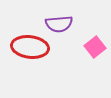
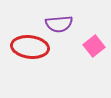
pink square: moved 1 px left, 1 px up
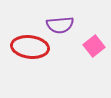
purple semicircle: moved 1 px right, 1 px down
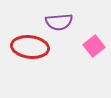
purple semicircle: moved 1 px left, 3 px up
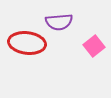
red ellipse: moved 3 px left, 4 px up
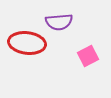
pink square: moved 6 px left, 10 px down; rotated 10 degrees clockwise
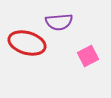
red ellipse: rotated 9 degrees clockwise
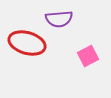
purple semicircle: moved 3 px up
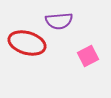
purple semicircle: moved 2 px down
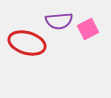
pink square: moved 27 px up
